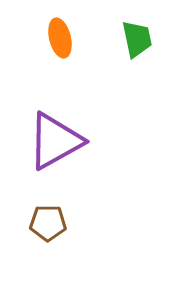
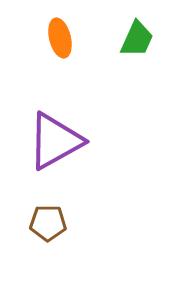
green trapezoid: rotated 36 degrees clockwise
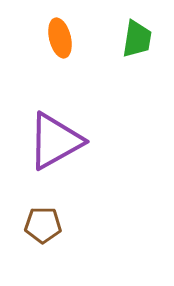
green trapezoid: rotated 15 degrees counterclockwise
brown pentagon: moved 5 px left, 2 px down
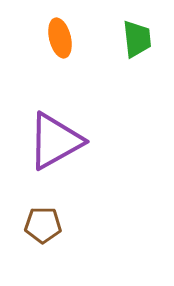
green trapezoid: rotated 15 degrees counterclockwise
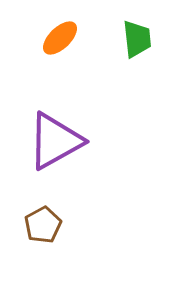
orange ellipse: rotated 60 degrees clockwise
brown pentagon: rotated 30 degrees counterclockwise
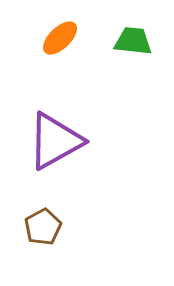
green trapezoid: moved 4 px left, 2 px down; rotated 78 degrees counterclockwise
brown pentagon: moved 2 px down
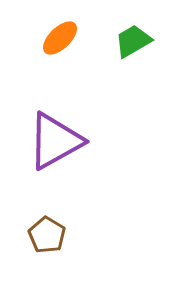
green trapezoid: rotated 36 degrees counterclockwise
brown pentagon: moved 4 px right, 8 px down; rotated 12 degrees counterclockwise
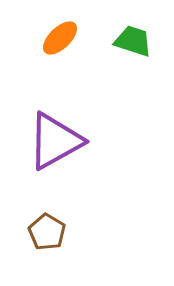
green trapezoid: rotated 48 degrees clockwise
brown pentagon: moved 3 px up
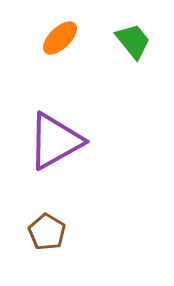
green trapezoid: rotated 33 degrees clockwise
